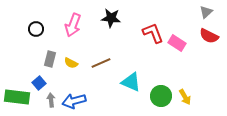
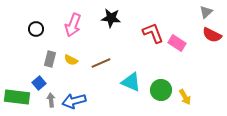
red semicircle: moved 3 px right, 1 px up
yellow semicircle: moved 3 px up
green circle: moved 6 px up
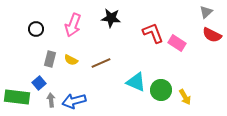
cyan triangle: moved 5 px right
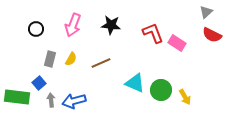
black star: moved 7 px down
yellow semicircle: moved 1 px up; rotated 88 degrees counterclockwise
cyan triangle: moved 1 px left, 1 px down
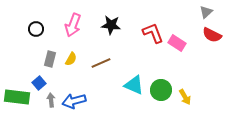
cyan triangle: moved 1 px left, 2 px down
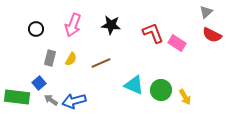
gray rectangle: moved 1 px up
gray arrow: rotated 48 degrees counterclockwise
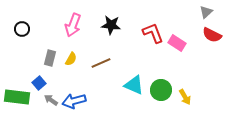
black circle: moved 14 px left
